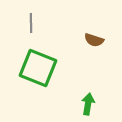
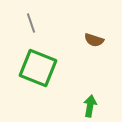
gray line: rotated 18 degrees counterclockwise
green arrow: moved 2 px right, 2 px down
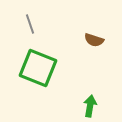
gray line: moved 1 px left, 1 px down
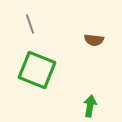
brown semicircle: rotated 12 degrees counterclockwise
green square: moved 1 px left, 2 px down
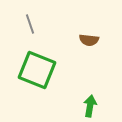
brown semicircle: moved 5 px left
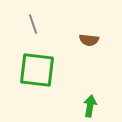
gray line: moved 3 px right
green square: rotated 15 degrees counterclockwise
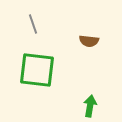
brown semicircle: moved 1 px down
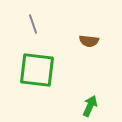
green arrow: rotated 15 degrees clockwise
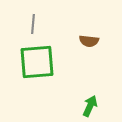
gray line: rotated 24 degrees clockwise
green square: moved 8 px up; rotated 12 degrees counterclockwise
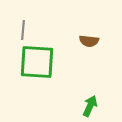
gray line: moved 10 px left, 6 px down
green square: rotated 9 degrees clockwise
